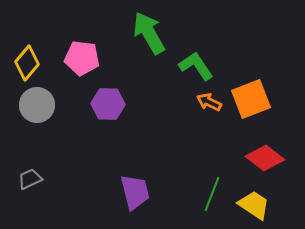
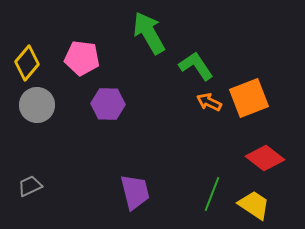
orange square: moved 2 px left, 1 px up
gray trapezoid: moved 7 px down
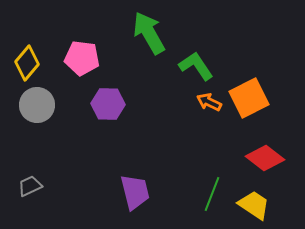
orange square: rotated 6 degrees counterclockwise
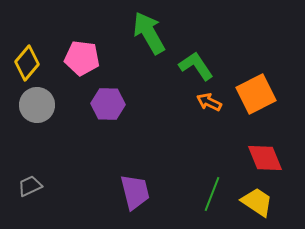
orange square: moved 7 px right, 4 px up
red diamond: rotated 30 degrees clockwise
yellow trapezoid: moved 3 px right, 3 px up
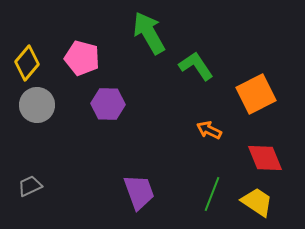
pink pentagon: rotated 8 degrees clockwise
orange arrow: moved 28 px down
purple trapezoid: moved 4 px right; rotated 6 degrees counterclockwise
